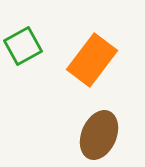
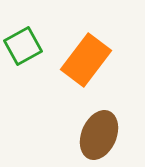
orange rectangle: moved 6 px left
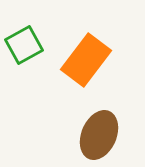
green square: moved 1 px right, 1 px up
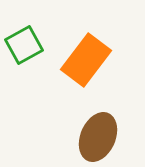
brown ellipse: moved 1 px left, 2 px down
